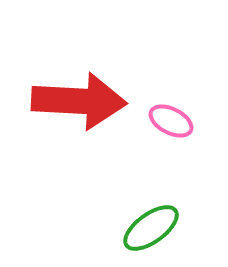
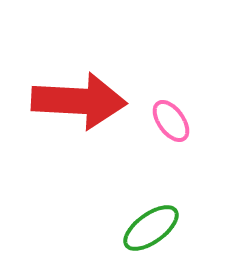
pink ellipse: rotated 27 degrees clockwise
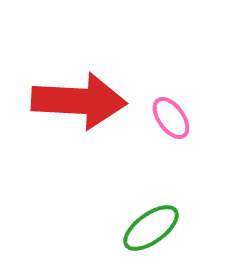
pink ellipse: moved 3 px up
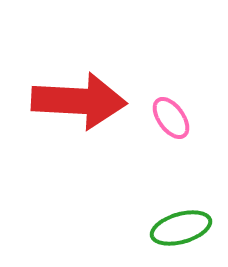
green ellipse: moved 30 px right; rotated 20 degrees clockwise
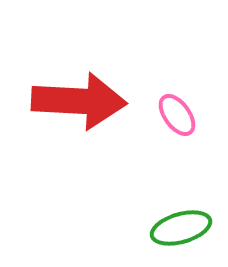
pink ellipse: moved 6 px right, 3 px up
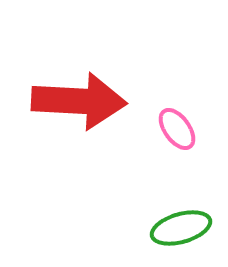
pink ellipse: moved 14 px down
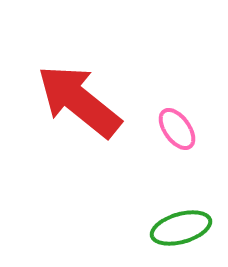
red arrow: rotated 144 degrees counterclockwise
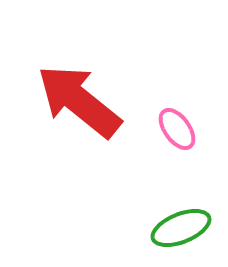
green ellipse: rotated 6 degrees counterclockwise
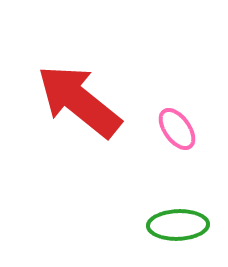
green ellipse: moved 3 px left, 3 px up; rotated 20 degrees clockwise
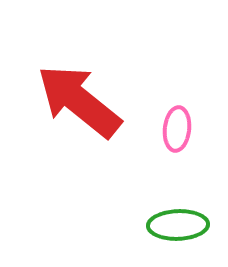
pink ellipse: rotated 42 degrees clockwise
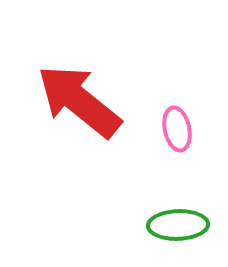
pink ellipse: rotated 18 degrees counterclockwise
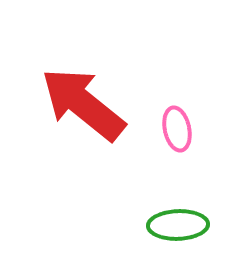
red arrow: moved 4 px right, 3 px down
